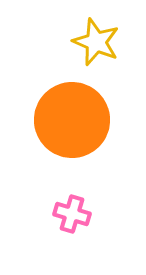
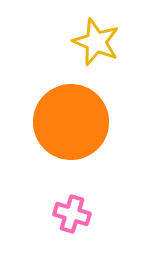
orange circle: moved 1 px left, 2 px down
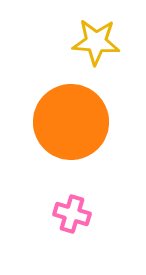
yellow star: rotated 18 degrees counterclockwise
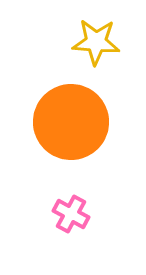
pink cross: moved 1 px left; rotated 12 degrees clockwise
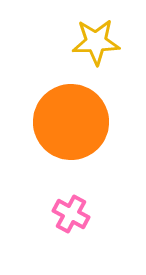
yellow star: rotated 6 degrees counterclockwise
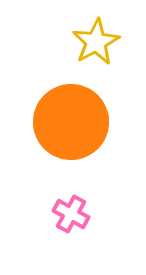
yellow star: rotated 27 degrees counterclockwise
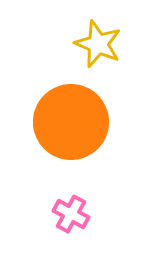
yellow star: moved 2 px right, 2 px down; rotated 21 degrees counterclockwise
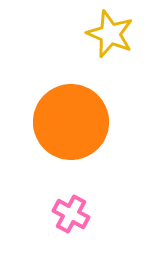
yellow star: moved 12 px right, 10 px up
